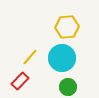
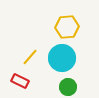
red rectangle: rotated 72 degrees clockwise
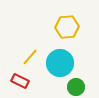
cyan circle: moved 2 px left, 5 px down
green circle: moved 8 px right
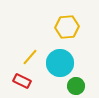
red rectangle: moved 2 px right
green circle: moved 1 px up
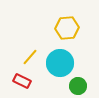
yellow hexagon: moved 1 px down
green circle: moved 2 px right
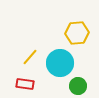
yellow hexagon: moved 10 px right, 5 px down
red rectangle: moved 3 px right, 3 px down; rotated 18 degrees counterclockwise
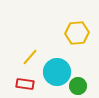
cyan circle: moved 3 px left, 9 px down
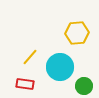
cyan circle: moved 3 px right, 5 px up
green circle: moved 6 px right
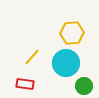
yellow hexagon: moved 5 px left
yellow line: moved 2 px right
cyan circle: moved 6 px right, 4 px up
